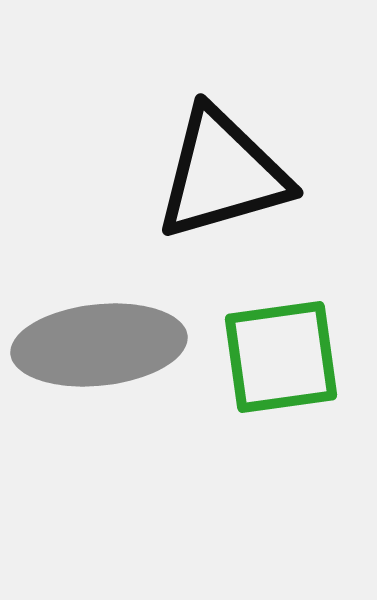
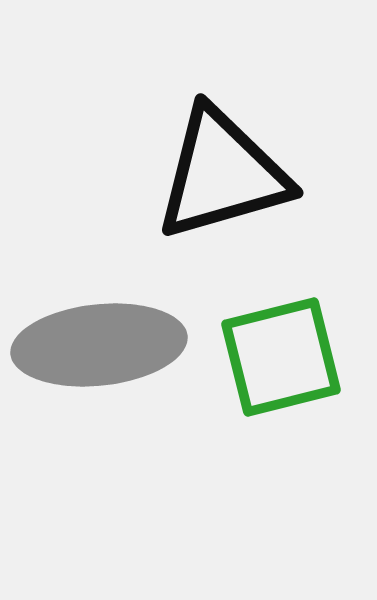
green square: rotated 6 degrees counterclockwise
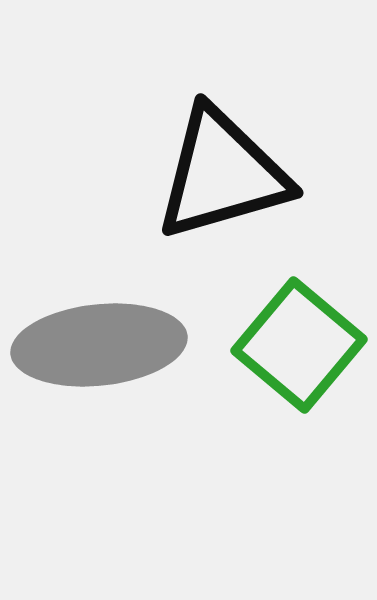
green square: moved 18 px right, 12 px up; rotated 36 degrees counterclockwise
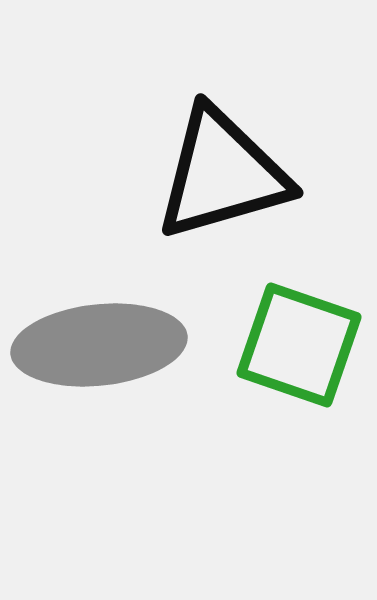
green square: rotated 21 degrees counterclockwise
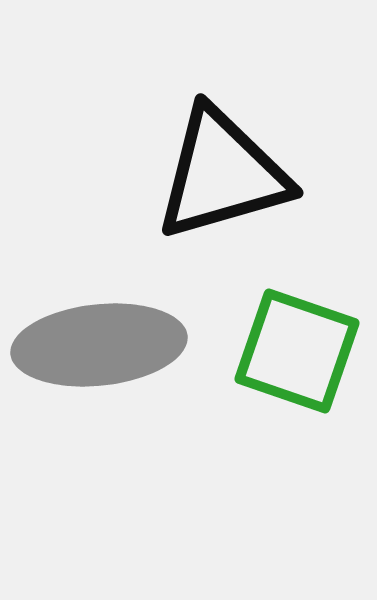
green square: moved 2 px left, 6 px down
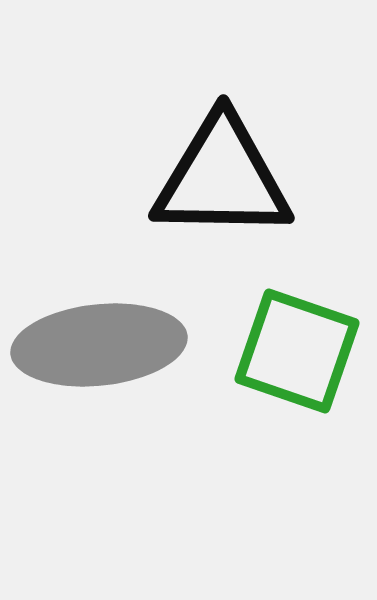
black triangle: moved 4 px down; rotated 17 degrees clockwise
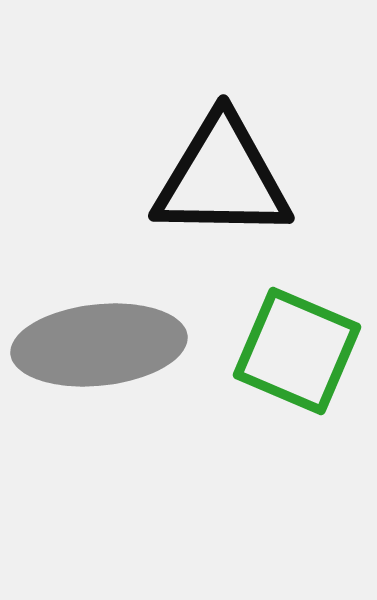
green square: rotated 4 degrees clockwise
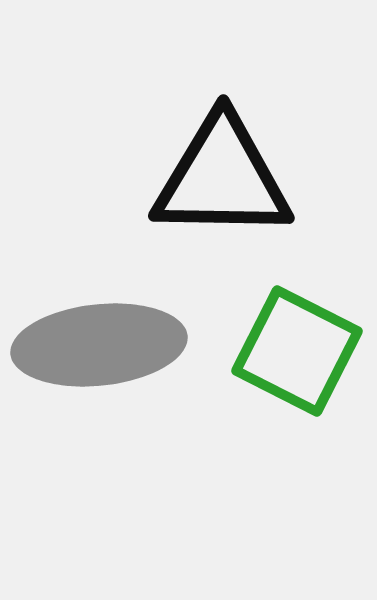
green square: rotated 4 degrees clockwise
